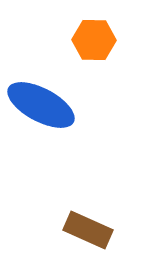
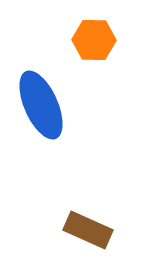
blue ellipse: rotated 38 degrees clockwise
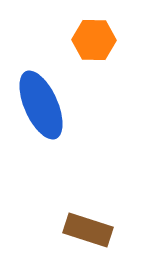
brown rectangle: rotated 6 degrees counterclockwise
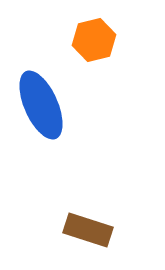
orange hexagon: rotated 15 degrees counterclockwise
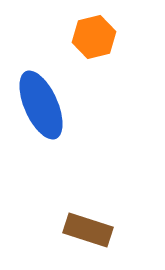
orange hexagon: moved 3 px up
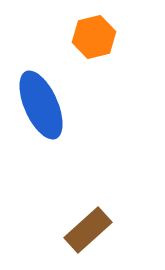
brown rectangle: rotated 60 degrees counterclockwise
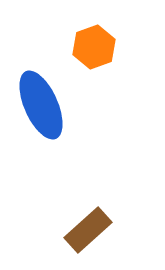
orange hexagon: moved 10 px down; rotated 6 degrees counterclockwise
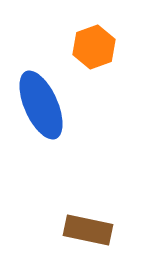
brown rectangle: rotated 54 degrees clockwise
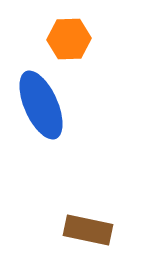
orange hexagon: moved 25 px left, 8 px up; rotated 18 degrees clockwise
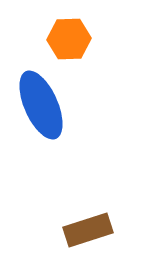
brown rectangle: rotated 30 degrees counterclockwise
